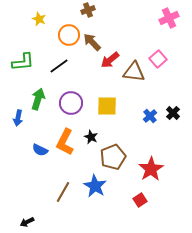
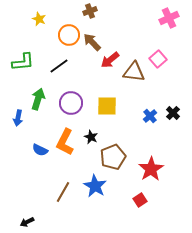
brown cross: moved 2 px right, 1 px down
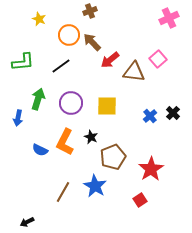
black line: moved 2 px right
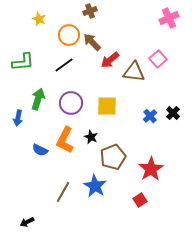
black line: moved 3 px right, 1 px up
orange L-shape: moved 2 px up
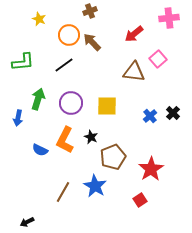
pink cross: rotated 18 degrees clockwise
red arrow: moved 24 px right, 26 px up
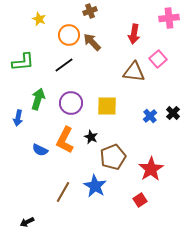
red arrow: rotated 42 degrees counterclockwise
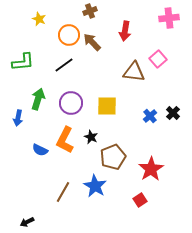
red arrow: moved 9 px left, 3 px up
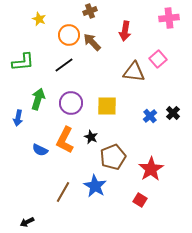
red square: rotated 24 degrees counterclockwise
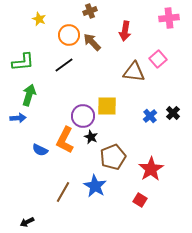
green arrow: moved 9 px left, 4 px up
purple circle: moved 12 px right, 13 px down
blue arrow: rotated 105 degrees counterclockwise
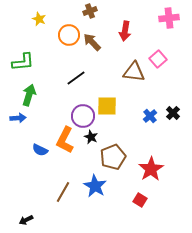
black line: moved 12 px right, 13 px down
black arrow: moved 1 px left, 2 px up
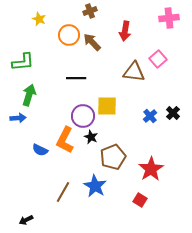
black line: rotated 36 degrees clockwise
